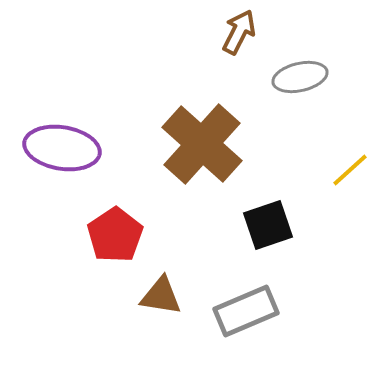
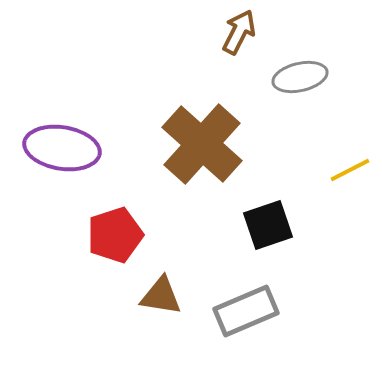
yellow line: rotated 15 degrees clockwise
red pentagon: rotated 16 degrees clockwise
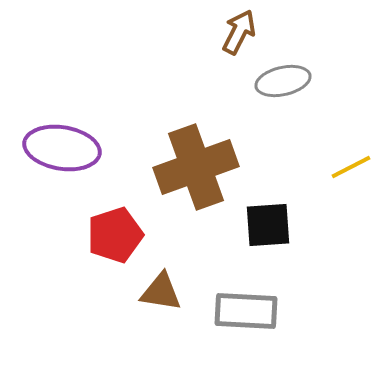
gray ellipse: moved 17 px left, 4 px down
brown cross: moved 6 px left, 23 px down; rotated 28 degrees clockwise
yellow line: moved 1 px right, 3 px up
black square: rotated 15 degrees clockwise
brown triangle: moved 4 px up
gray rectangle: rotated 26 degrees clockwise
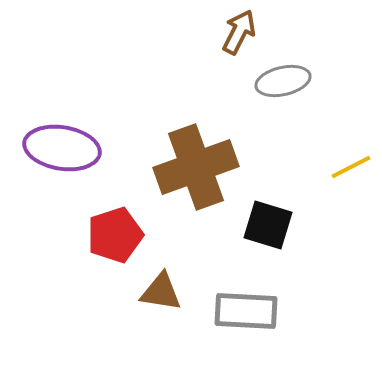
black square: rotated 21 degrees clockwise
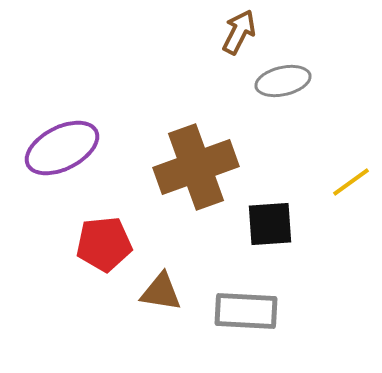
purple ellipse: rotated 36 degrees counterclockwise
yellow line: moved 15 px down; rotated 9 degrees counterclockwise
black square: moved 2 px right, 1 px up; rotated 21 degrees counterclockwise
red pentagon: moved 11 px left, 9 px down; rotated 12 degrees clockwise
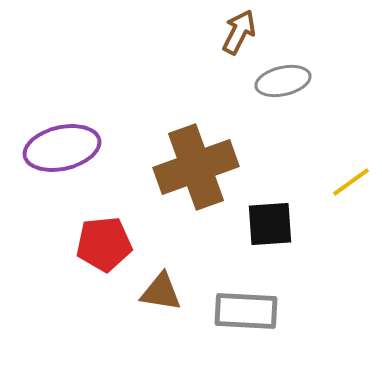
purple ellipse: rotated 14 degrees clockwise
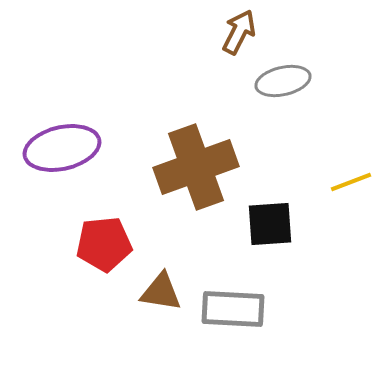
yellow line: rotated 15 degrees clockwise
gray rectangle: moved 13 px left, 2 px up
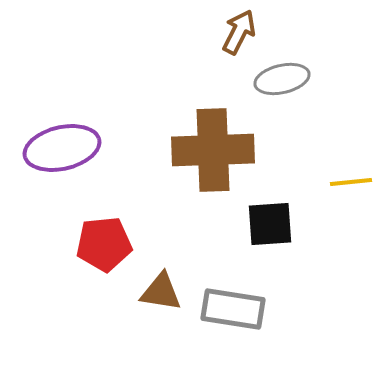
gray ellipse: moved 1 px left, 2 px up
brown cross: moved 17 px right, 17 px up; rotated 18 degrees clockwise
yellow line: rotated 15 degrees clockwise
gray rectangle: rotated 6 degrees clockwise
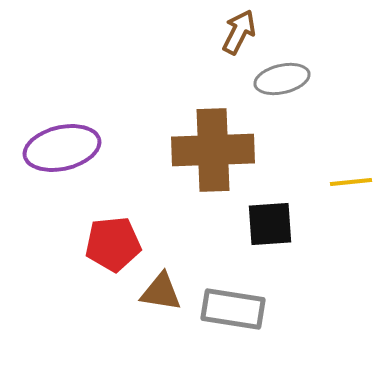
red pentagon: moved 9 px right
